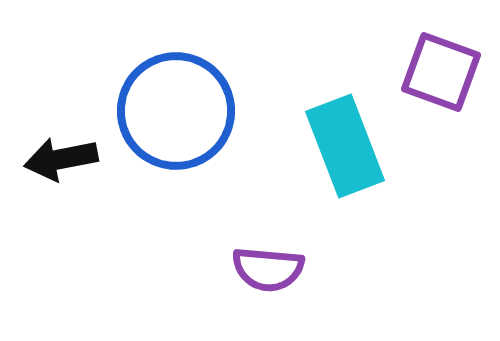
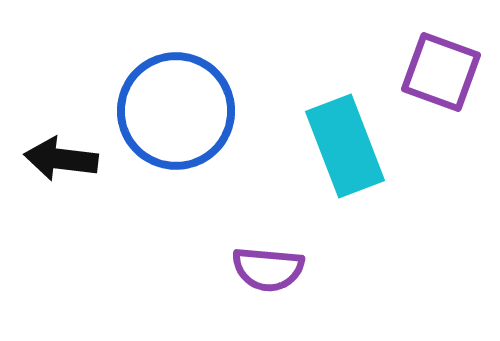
black arrow: rotated 18 degrees clockwise
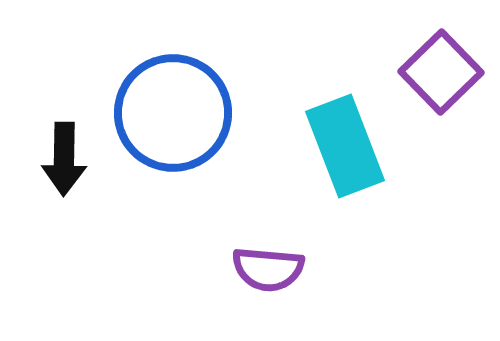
purple square: rotated 26 degrees clockwise
blue circle: moved 3 px left, 2 px down
black arrow: moved 3 px right; rotated 96 degrees counterclockwise
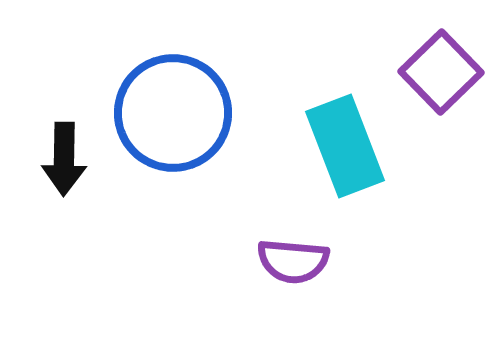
purple semicircle: moved 25 px right, 8 px up
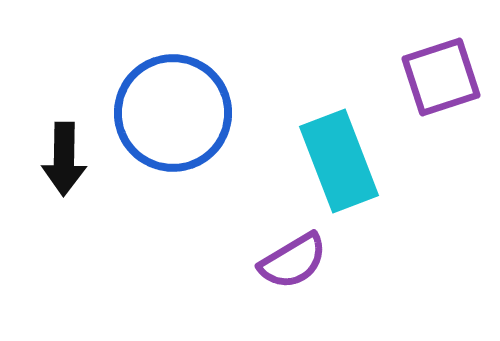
purple square: moved 5 px down; rotated 26 degrees clockwise
cyan rectangle: moved 6 px left, 15 px down
purple semicircle: rotated 36 degrees counterclockwise
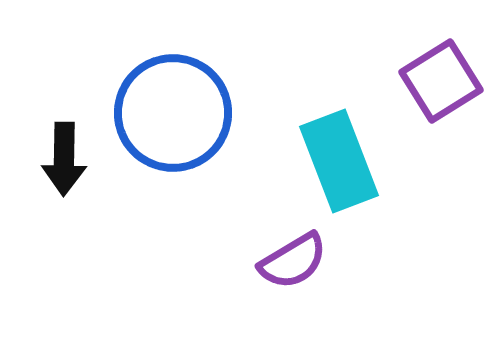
purple square: moved 4 px down; rotated 14 degrees counterclockwise
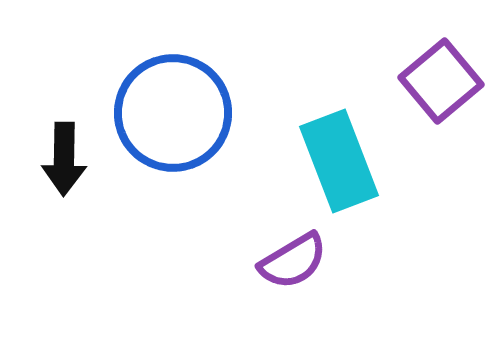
purple square: rotated 8 degrees counterclockwise
